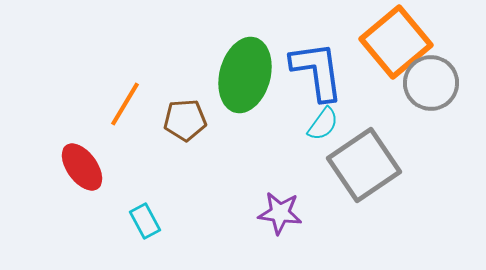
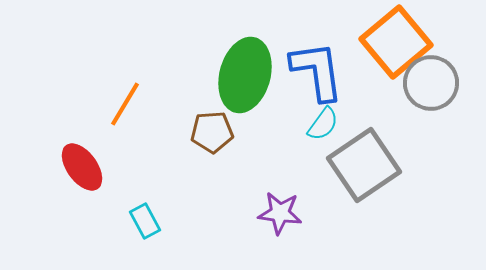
brown pentagon: moved 27 px right, 12 px down
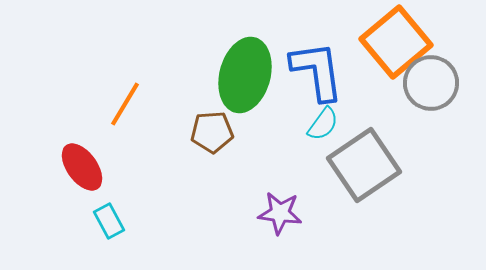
cyan rectangle: moved 36 px left
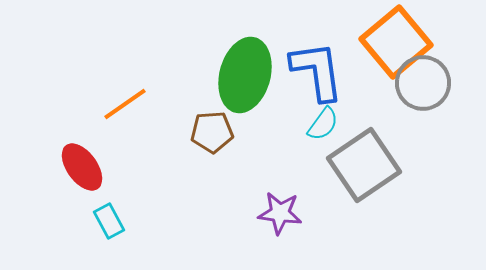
gray circle: moved 8 px left
orange line: rotated 24 degrees clockwise
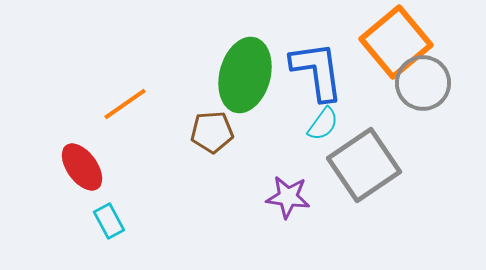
purple star: moved 8 px right, 16 px up
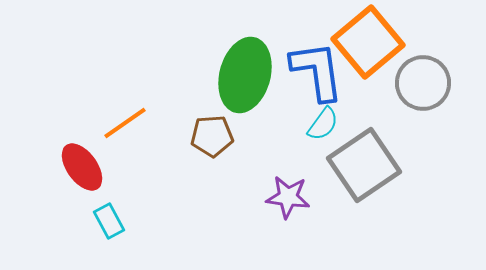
orange square: moved 28 px left
orange line: moved 19 px down
brown pentagon: moved 4 px down
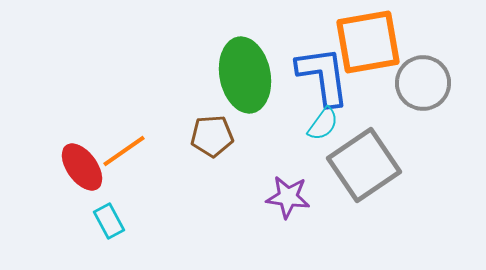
orange square: rotated 30 degrees clockwise
blue L-shape: moved 6 px right, 5 px down
green ellipse: rotated 26 degrees counterclockwise
orange line: moved 1 px left, 28 px down
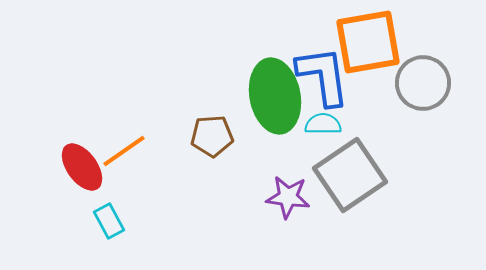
green ellipse: moved 30 px right, 21 px down
cyan semicircle: rotated 126 degrees counterclockwise
gray square: moved 14 px left, 10 px down
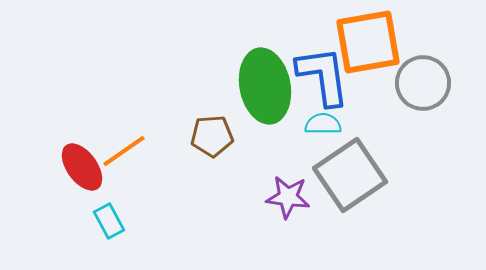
green ellipse: moved 10 px left, 10 px up
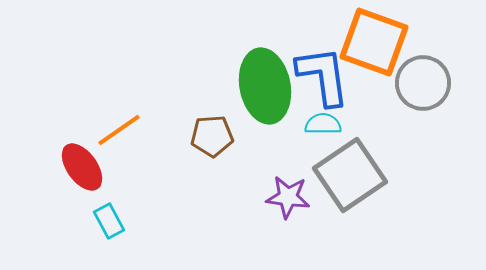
orange square: moved 6 px right; rotated 30 degrees clockwise
orange line: moved 5 px left, 21 px up
